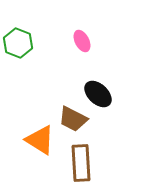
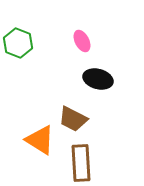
black ellipse: moved 15 px up; rotated 28 degrees counterclockwise
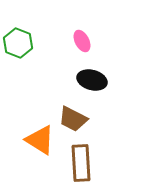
black ellipse: moved 6 px left, 1 px down
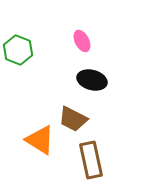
green hexagon: moved 7 px down
brown rectangle: moved 10 px right, 3 px up; rotated 9 degrees counterclockwise
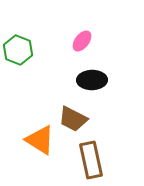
pink ellipse: rotated 65 degrees clockwise
black ellipse: rotated 16 degrees counterclockwise
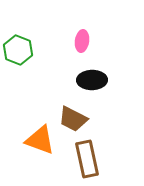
pink ellipse: rotated 30 degrees counterclockwise
orange triangle: rotated 12 degrees counterclockwise
brown rectangle: moved 4 px left, 1 px up
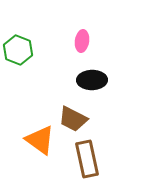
orange triangle: rotated 16 degrees clockwise
